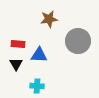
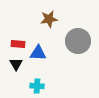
blue triangle: moved 1 px left, 2 px up
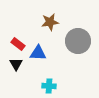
brown star: moved 1 px right, 3 px down
red rectangle: rotated 32 degrees clockwise
cyan cross: moved 12 px right
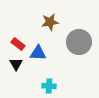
gray circle: moved 1 px right, 1 px down
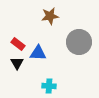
brown star: moved 6 px up
black triangle: moved 1 px right, 1 px up
